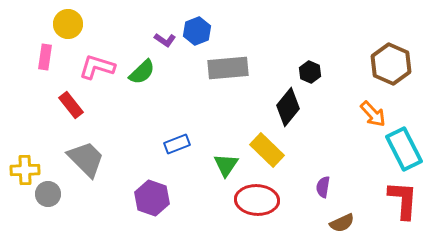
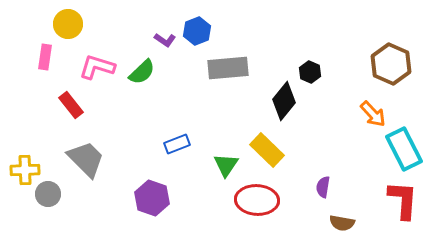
black diamond: moved 4 px left, 6 px up
brown semicircle: rotated 35 degrees clockwise
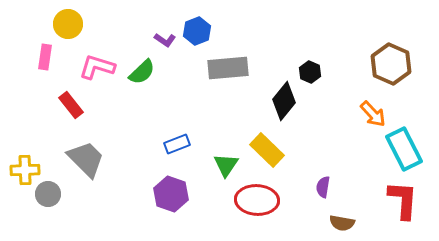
purple hexagon: moved 19 px right, 4 px up
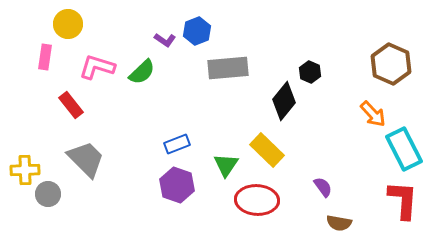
purple semicircle: rotated 135 degrees clockwise
purple hexagon: moved 6 px right, 9 px up
brown semicircle: moved 3 px left
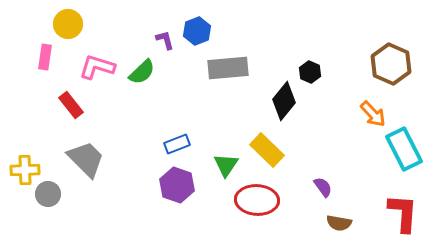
purple L-shape: rotated 140 degrees counterclockwise
red L-shape: moved 13 px down
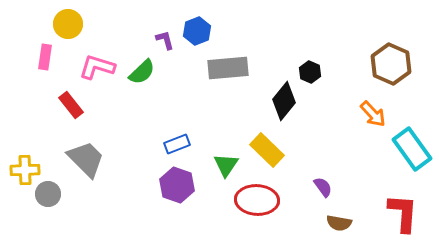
cyan rectangle: moved 8 px right; rotated 9 degrees counterclockwise
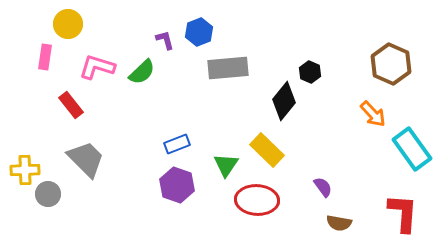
blue hexagon: moved 2 px right, 1 px down
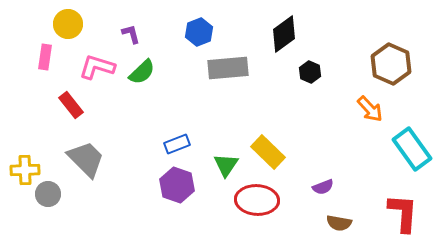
purple L-shape: moved 34 px left, 6 px up
black diamond: moved 67 px up; rotated 15 degrees clockwise
orange arrow: moved 3 px left, 5 px up
yellow rectangle: moved 1 px right, 2 px down
purple semicircle: rotated 105 degrees clockwise
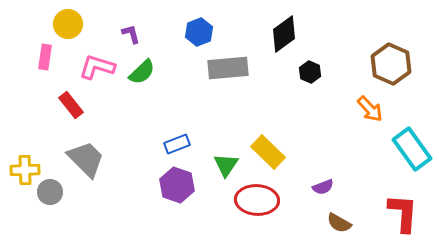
gray circle: moved 2 px right, 2 px up
brown semicircle: rotated 20 degrees clockwise
